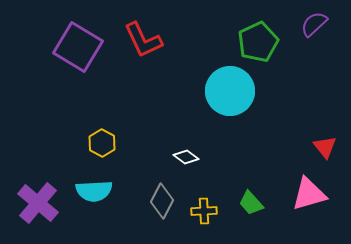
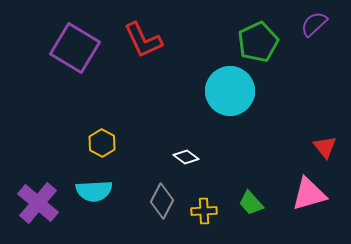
purple square: moved 3 px left, 1 px down
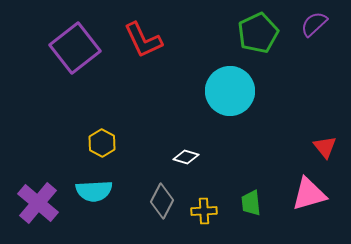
green pentagon: moved 9 px up
purple square: rotated 21 degrees clockwise
white diamond: rotated 20 degrees counterclockwise
green trapezoid: rotated 36 degrees clockwise
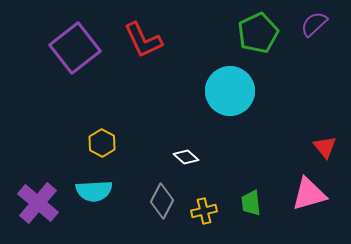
white diamond: rotated 25 degrees clockwise
yellow cross: rotated 10 degrees counterclockwise
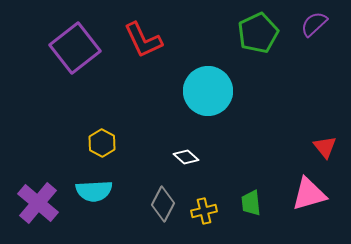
cyan circle: moved 22 px left
gray diamond: moved 1 px right, 3 px down
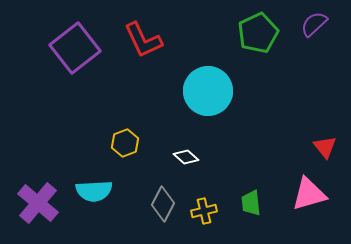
yellow hexagon: moved 23 px right; rotated 12 degrees clockwise
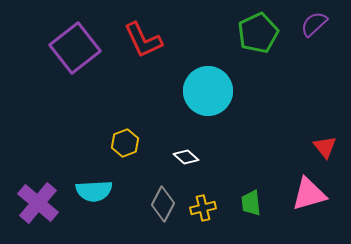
yellow cross: moved 1 px left, 3 px up
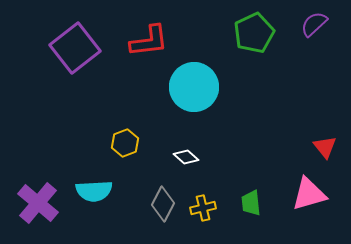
green pentagon: moved 4 px left
red L-shape: moved 6 px right, 1 px down; rotated 72 degrees counterclockwise
cyan circle: moved 14 px left, 4 px up
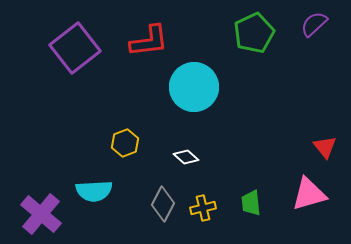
purple cross: moved 3 px right, 11 px down
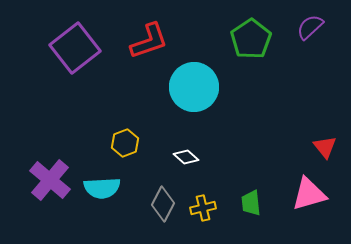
purple semicircle: moved 4 px left, 3 px down
green pentagon: moved 3 px left, 6 px down; rotated 9 degrees counterclockwise
red L-shape: rotated 12 degrees counterclockwise
cyan semicircle: moved 8 px right, 3 px up
purple cross: moved 9 px right, 34 px up
